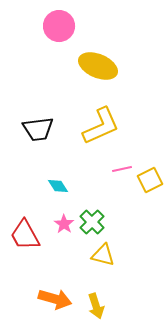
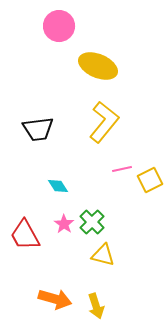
yellow L-shape: moved 3 px right, 4 px up; rotated 27 degrees counterclockwise
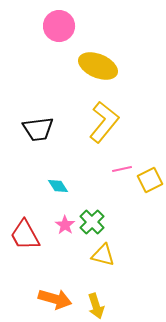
pink star: moved 1 px right, 1 px down
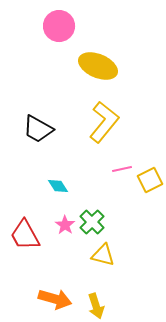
black trapezoid: rotated 36 degrees clockwise
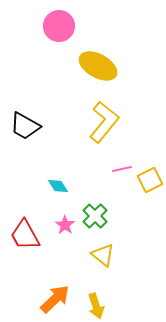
yellow ellipse: rotated 6 degrees clockwise
black trapezoid: moved 13 px left, 3 px up
green cross: moved 3 px right, 6 px up
yellow triangle: rotated 25 degrees clockwise
orange arrow: rotated 60 degrees counterclockwise
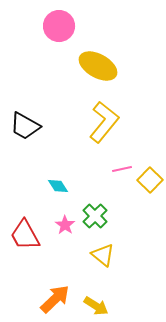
yellow square: rotated 20 degrees counterclockwise
yellow arrow: rotated 40 degrees counterclockwise
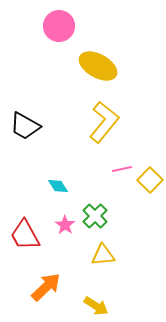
yellow triangle: rotated 45 degrees counterclockwise
orange arrow: moved 9 px left, 12 px up
